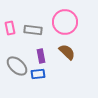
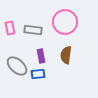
brown semicircle: moved 1 px left, 3 px down; rotated 126 degrees counterclockwise
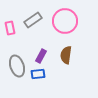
pink circle: moved 1 px up
gray rectangle: moved 10 px up; rotated 42 degrees counterclockwise
purple rectangle: rotated 40 degrees clockwise
gray ellipse: rotated 30 degrees clockwise
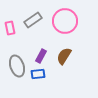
brown semicircle: moved 2 px left, 1 px down; rotated 24 degrees clockwise
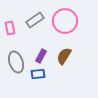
gray rectangle: moved 2 px right
gray ellipse: moved 1 px left, 4 px up
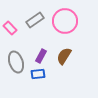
pink rectangle: rotated 32 degrees counterclockwise
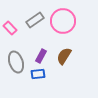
pink circle: moved 2 px left
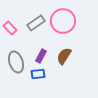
gray rectangle: moved 1 px right, 3 px down
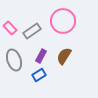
gray rectangle: moved 4 px left, 8 px down
gray ellipse: moved 2 px left, 2 px up
blue rectangle: moved 1 px right, 1 px down; rotated 24 degrees counterclockwise
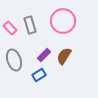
gray rectangle: moved 2 px left, 6 px up; rotated 72 degrees counterclockwise
purple rectangle: moved 3 px right, 1 px up; rotated 16 degrees clockwise
